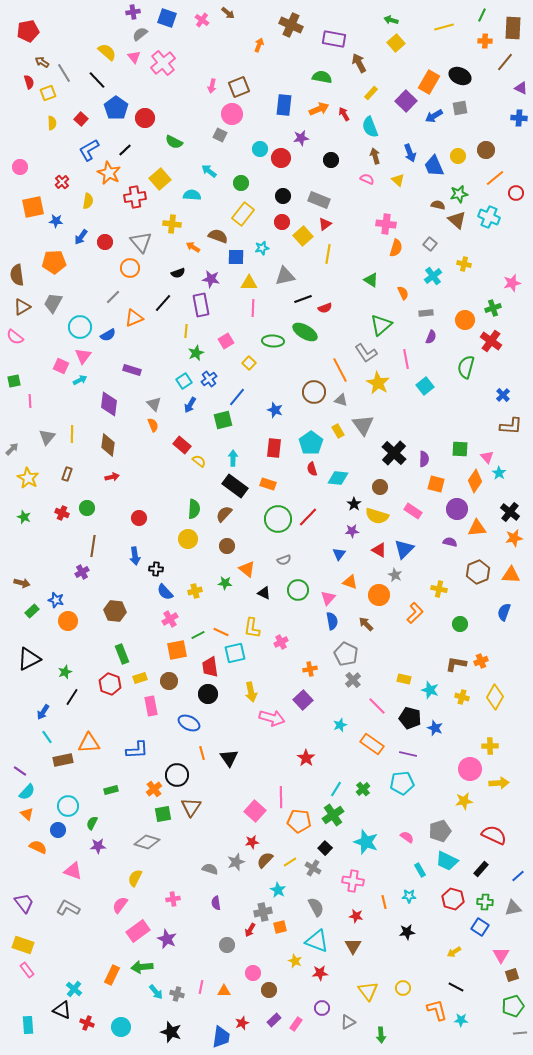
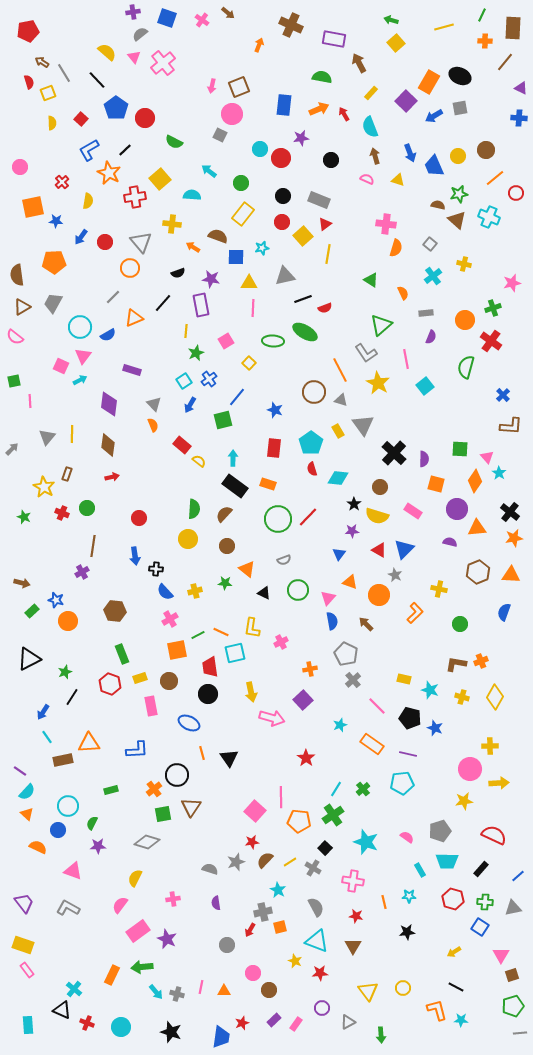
yellow triangle at (398, 180): rotated 24 degrees counterclockwise
yellow star at (28, 478): moved 16 px right, 9 px down
cyan trapezoid at (447, 861): rotated 25 degrees counterclockwise
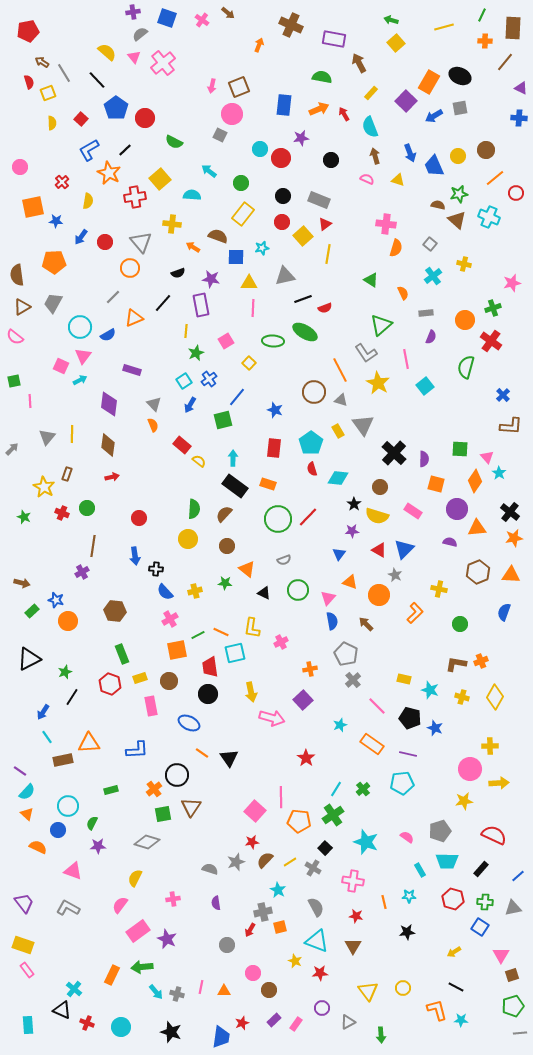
orange line at (202, 753): rotated 40 degrees counterclockwise
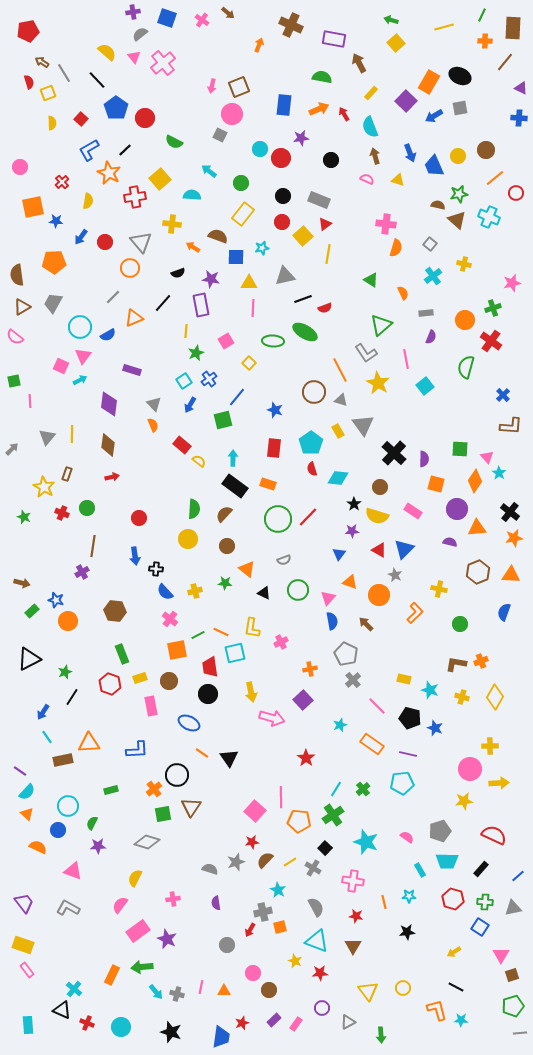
pink cross at (170, 619): rotated 21 degrees counterclockwise
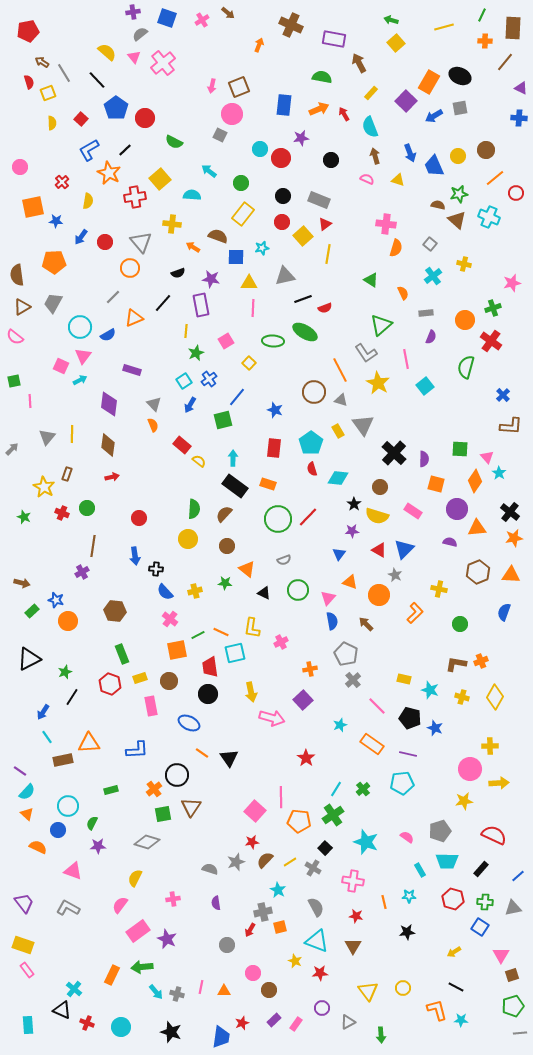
pink cross at (202, 20): rotated 24 degrees clockwise
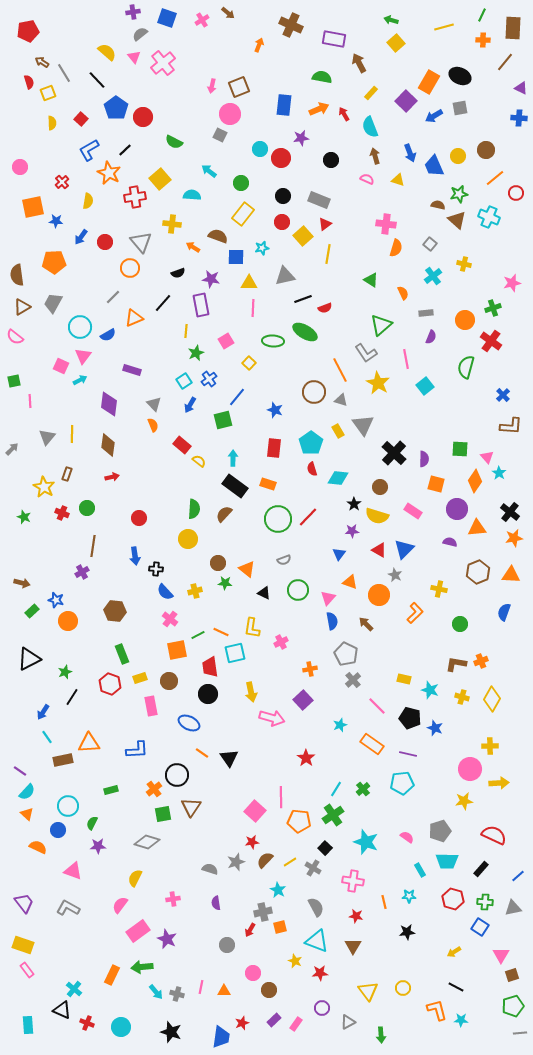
orange cross at (485, 41): moved 2 px left, 1 px up
pink circle at (232, 114): moved 2 px left
red circle at (145, 118): moved 2 px left, 1 px up
brown circle at (227, 546): moved 9 px left, 17 px down
yellow diamond at (495, 697): moved 3 px left, 2 px down
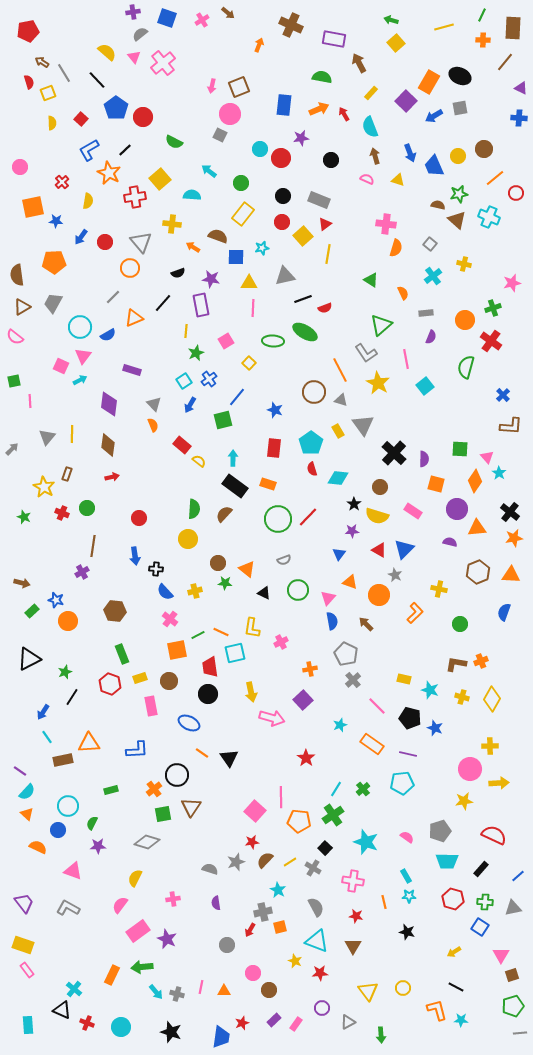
brown circle at (486, 150): moved 2 px left, 1 px up
cyan rectangle at (420, 870): moved 14 px left, 6 px down
black star at (407, 932): rotated 21 degrees clockwise
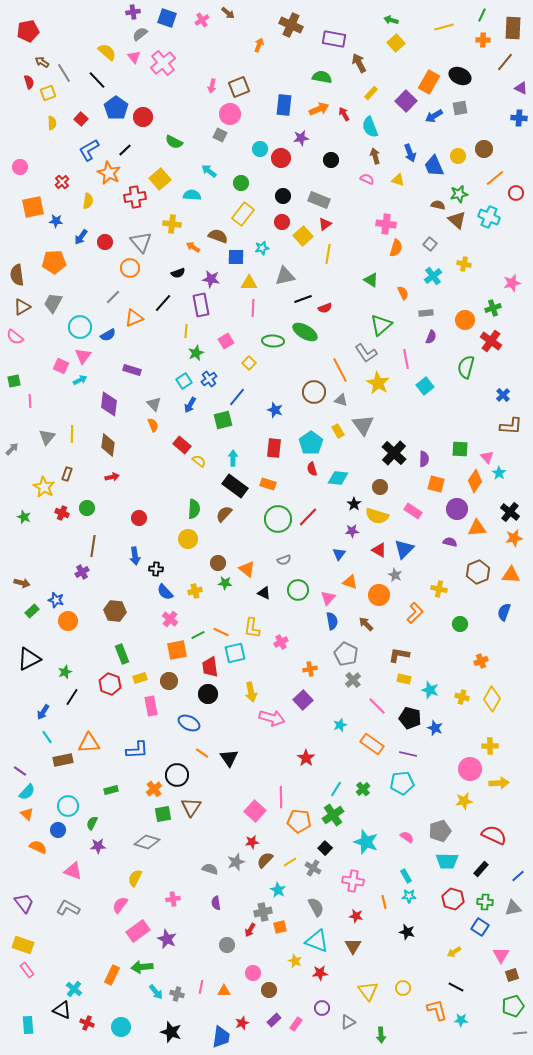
brown L-shape at (456, 664): moved 57 px left, 9 px up
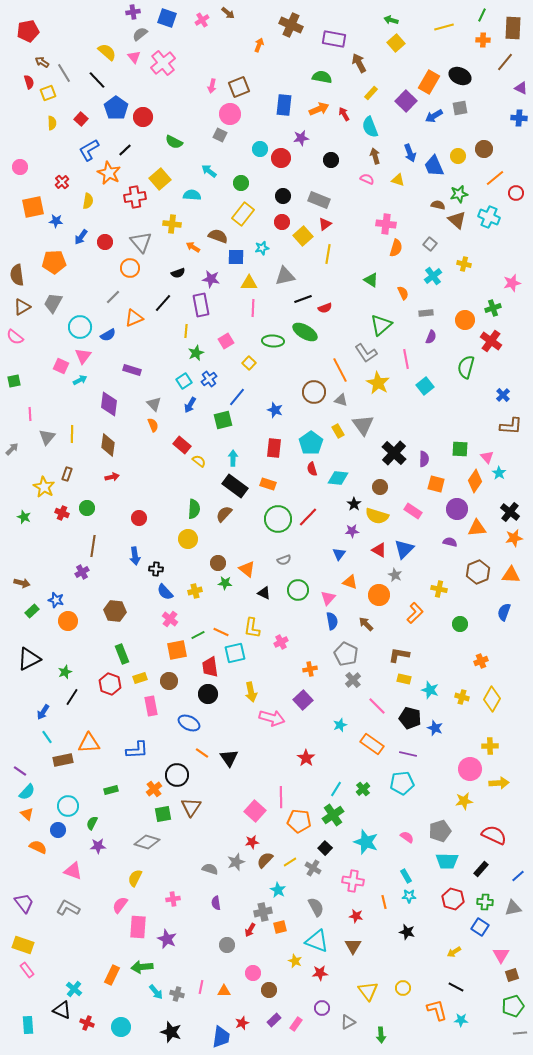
pink line at (30, 401): moved 13 px down
pink rectangle at (138, 931): moved 4 px up; rotated 50 degrees counterclockwise
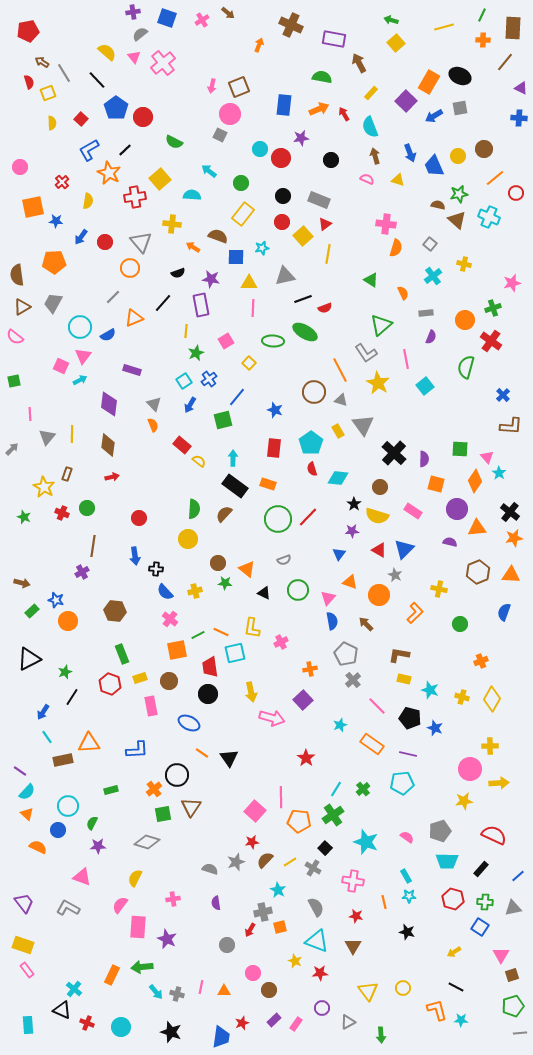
pink triangle at (73, 871): moved 9 px right, 6 px down
